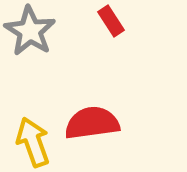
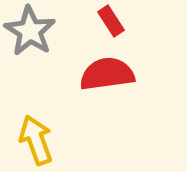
red semicircle: moved 15 px right, 49 px up
yellow arrow: moved 3 px right, 2 px up
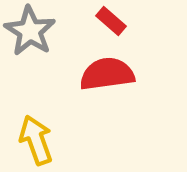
red rectangle: rotated 16 degrees counterclockwise
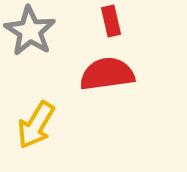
red rectangle: rotated 36 degrees clockwise
yellow arrow: moved 15 px up; rotated 129 degrees counterclockwise
